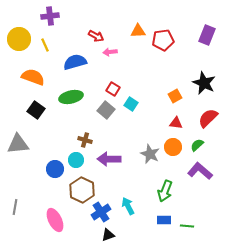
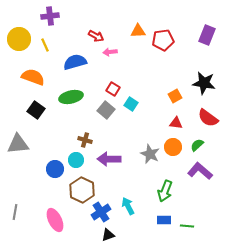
black star: rotated 15 degrees counterclockwise
red semicircle: rotated 100 degrees counterclockwise
gray line: moved 5 px down
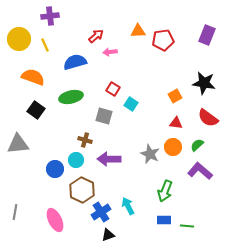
red arrow: rotated 70 degrees counterclockwise
gray square: moved 2 px left, 6 px down; rotated 24 degrees counterclockwise
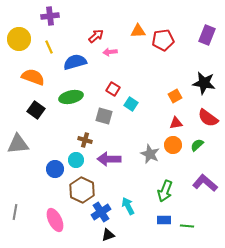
yellow line: moved 4 px right, 2 px down
red triangle: rotated 16 degrees counterclockwise
orange circle: moved 2 px up
purple L-shape: moved 5 px right, 12 px down
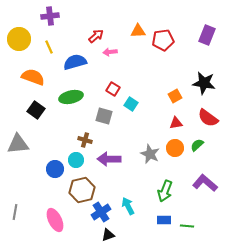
orange circle: moved 2 px right, 3 px down
brown hexagon: rotated 20 degrees clockwise
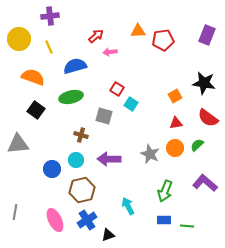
blue semicircle: moved 4 px down
red square: moved 4 px right
brown cross: moved 4 px left, 5 px up
blue circle: moved 3 px left
blue cross: moved 14 px left, 8 px down
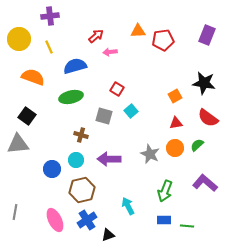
cyan square: moved 7 px down; rotated 16 degrees clockwise
black square: moved 9 px left, 6 px down
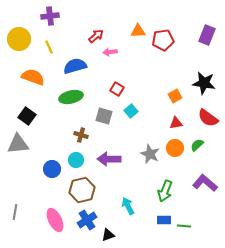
green line: moved 3 px left
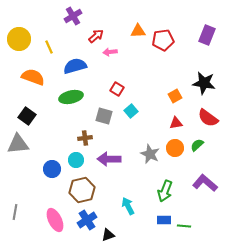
purple cross: moved 23 px right; rotated 24 degrees counterclockwise
brown cross: moved 4 px right, 3 px down; rotated 24 degrees counterclockwise
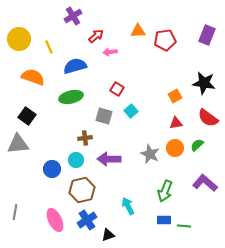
red pentagon: moved 2 px right
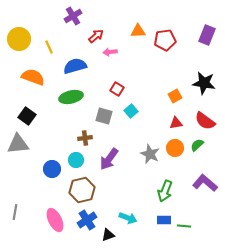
red semicircle: moved 3 px left, 3 px down
purple arrow: rotated 55 degrees counterclockwise
cyan arrow: moved 12 px down; rotated 138 degrees clockwise
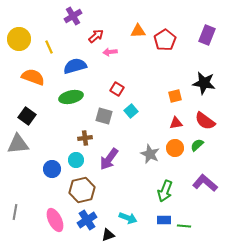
red pentagon: rotated 25 degrees counterclockwise
orange square: rotated 16 degrees clockwise
